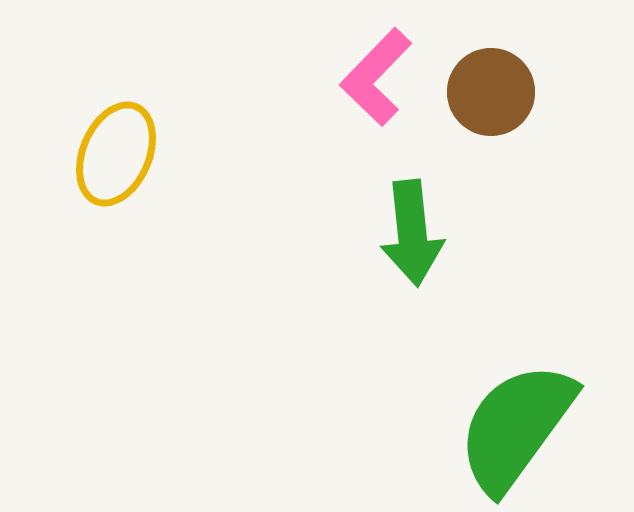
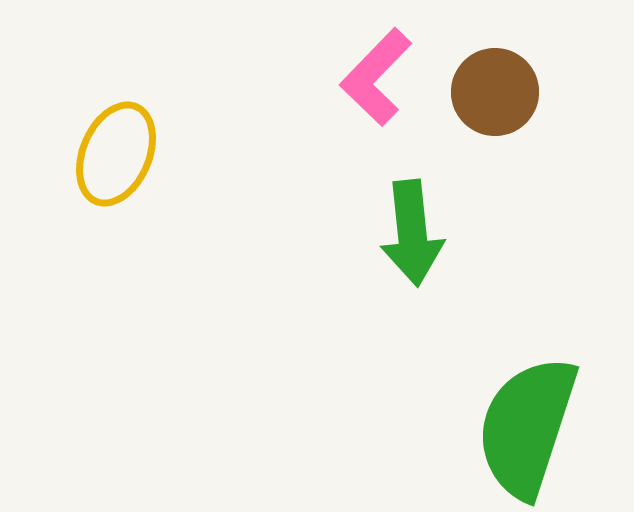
brown circle: moved 4 px right
green semicircle: moved 11 px right; rotated 18 degrees counterclockwise
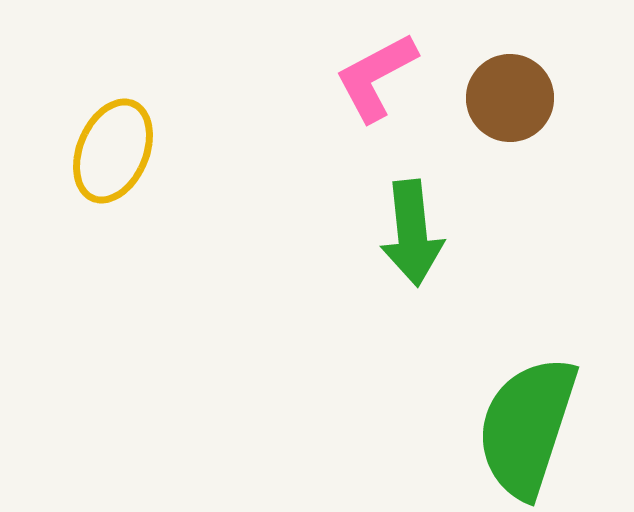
pink L-shape: rotated 18 degrees clockwise
brown circle: moved 15 px right, 6 px down
yellow ellipse: moved 3 px left, 3 px up
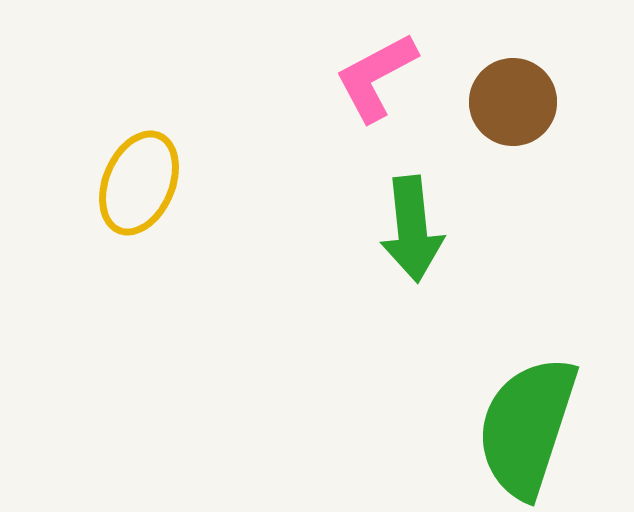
brown circle: moved 3 px right, 4 px down
yellow ellipse: moved 26 px right, 32 px down
green arrow: moved 4 px up
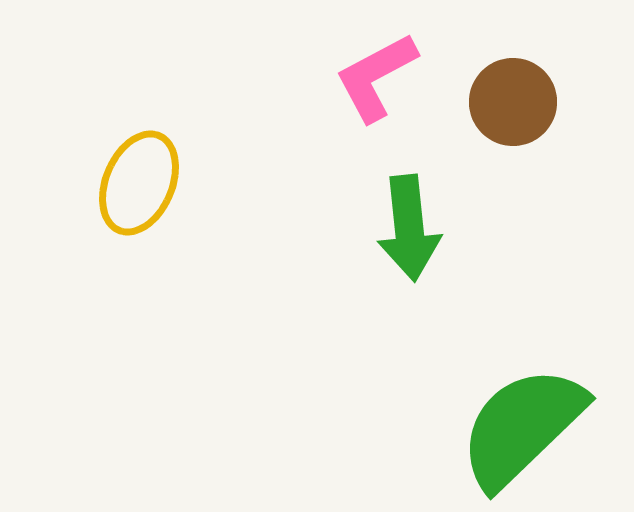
green arrow: moved 3 px left, 1 px up
green semicircle: moved 5 px left; rotated 28 degrees clockwise
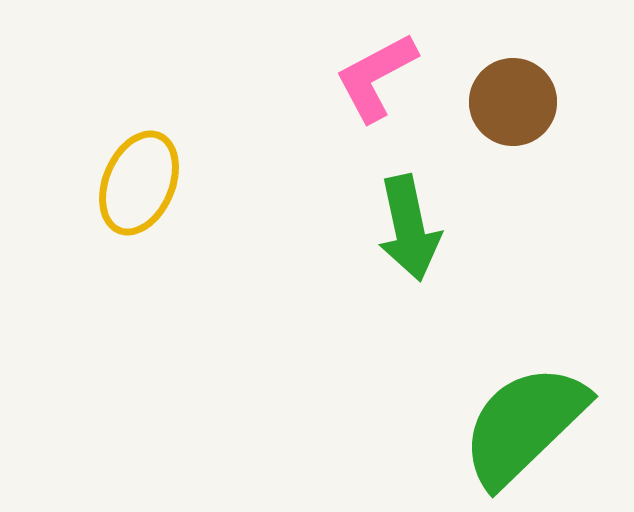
green arrow: rotated 6 degrees counterclockwise
green semicircle: moved 2 px right, 2 px up
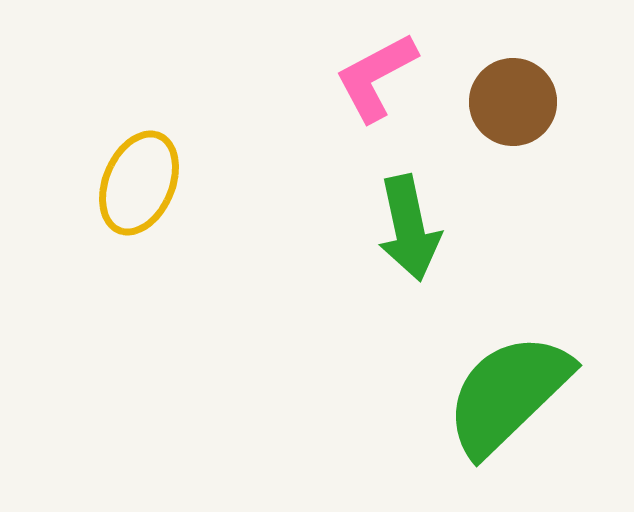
green semicircle: moved 16 px left, 31 px up
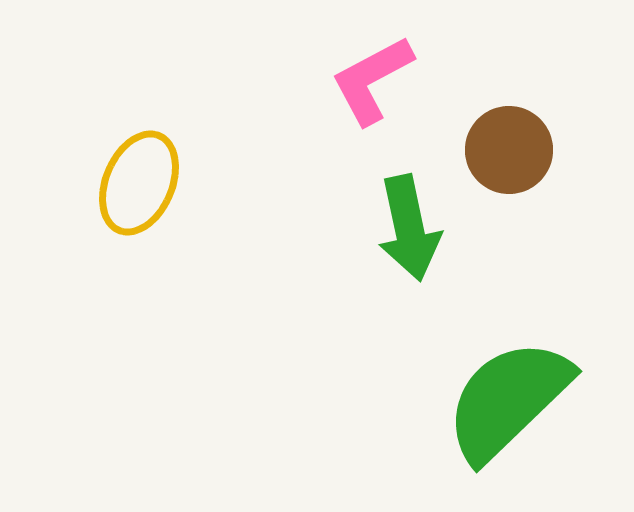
pink L-shape: moved 4 px left, 3 px down
brown circle: moved 4 px left, 48 px down
green semicircle: moved 6 px down
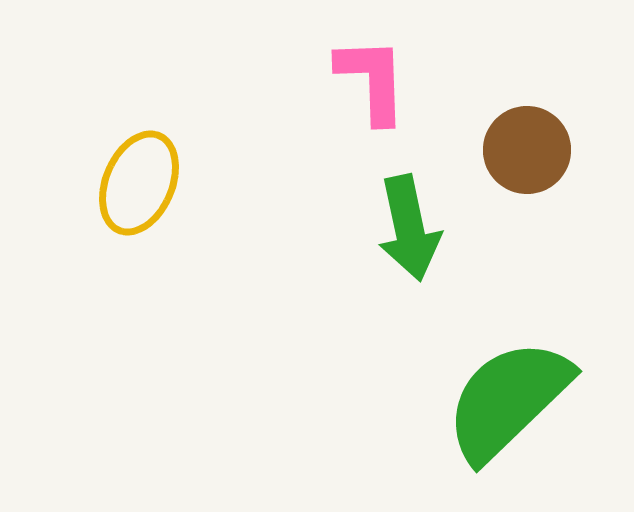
pink L-shape: rotated 116 degrees clockwise
brown circle: moved 18 px right
